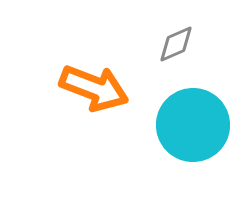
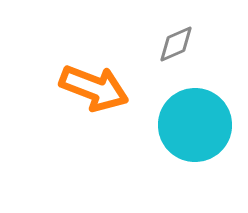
cyan circle: moved 2 px right
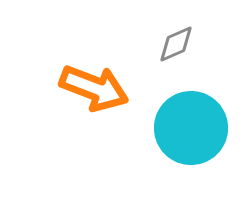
cyan circle: moved 4 px left, 3 px down
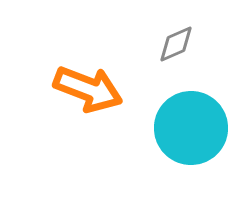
orange arrow: moved 6 px left, 1 px down
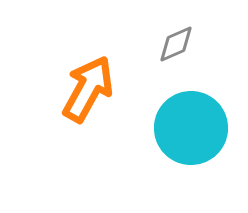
orange arrow: rotated 82 degrees counterclockwise
